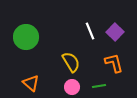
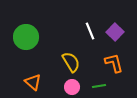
orange triangle: moved 2 px right, 1 px up
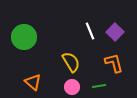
green circle: moved 2 px left
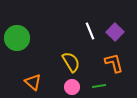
green circle: moved 7 px left, 1 px down
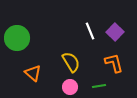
orange triangle: moved 9 px up
pink circle: moved 2 px left
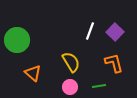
white line: rotated 42 degrees clockwise
green circle: moved 2 px down
